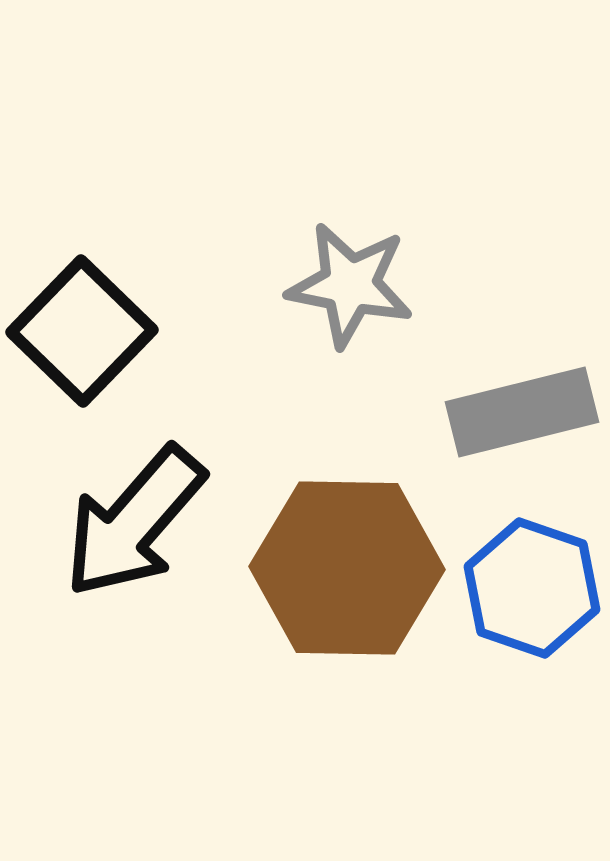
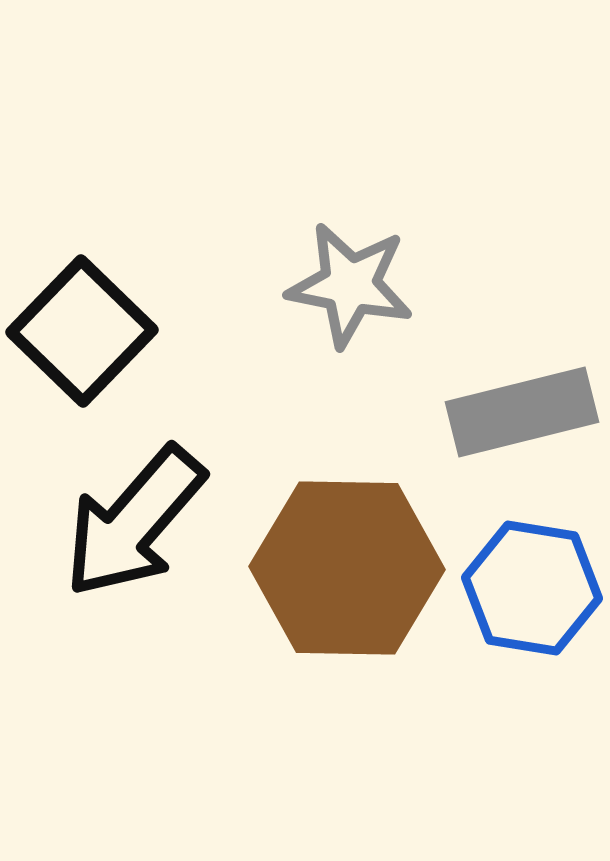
blue hexagon: rotated 10 degrees counterclockwise
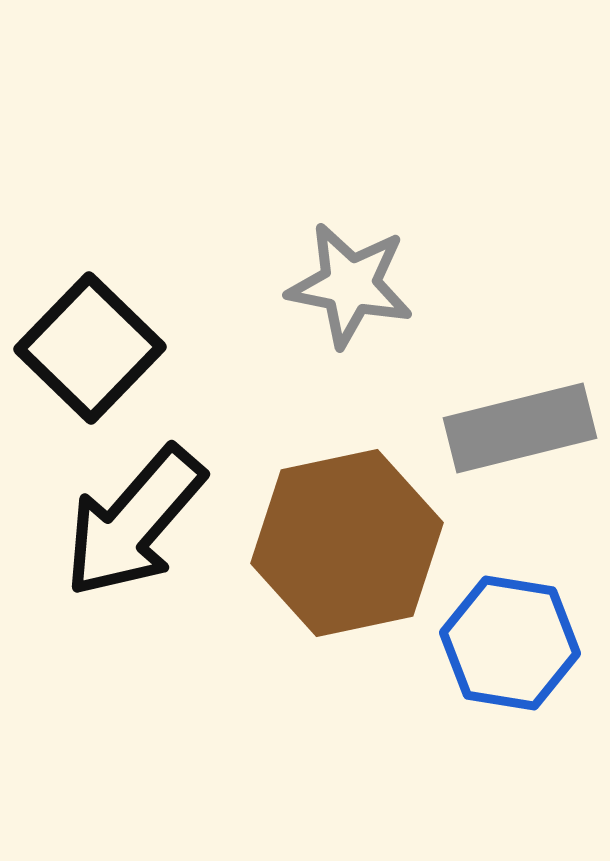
black square: moved 8 px right, 17 px down
gray rectangle: moved 2 px left, 16 px down
brown hexagon: moved 25 px up; rotated 13 degrees counterclockwise
blue hexagon: moved 22 px left, 55 px down
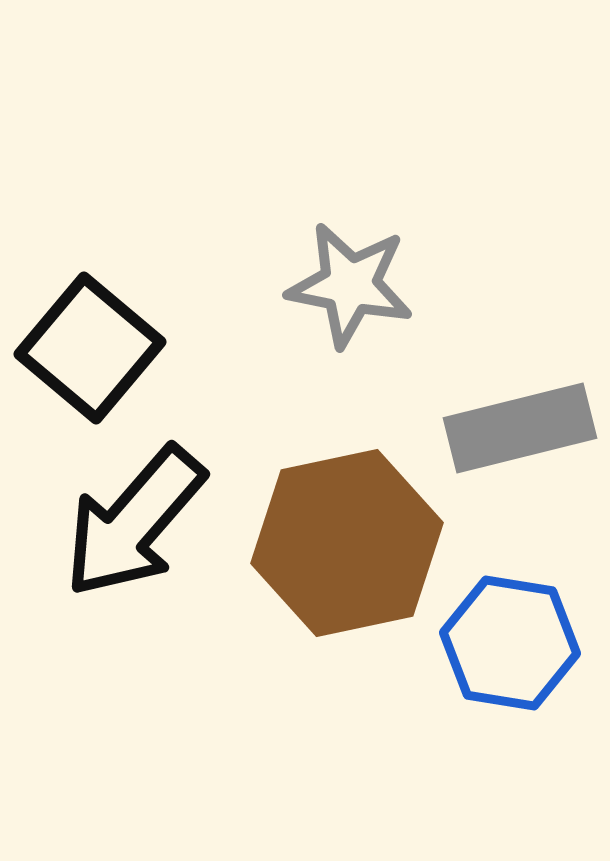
black square: rotated 4 degrees counterclockwise
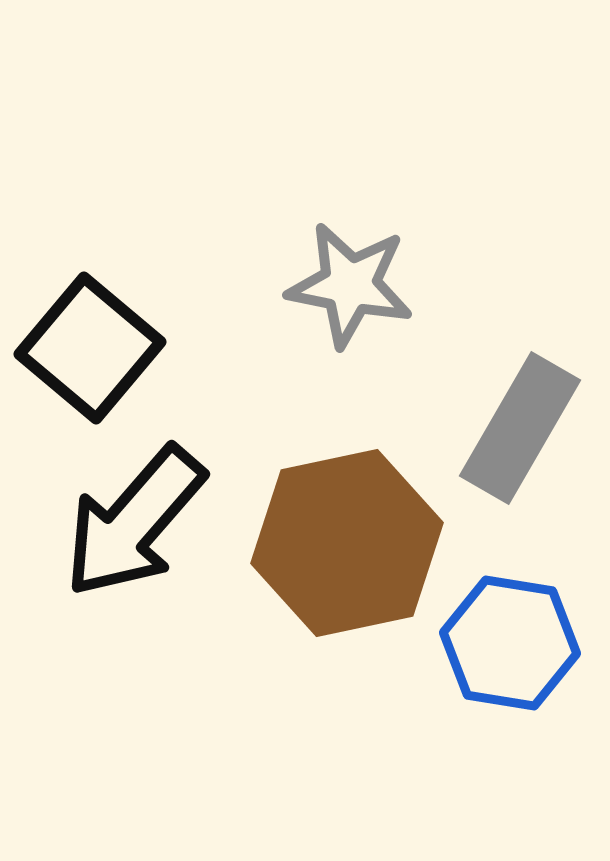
gray rectangle: rotated 46 degrees counterclockwise
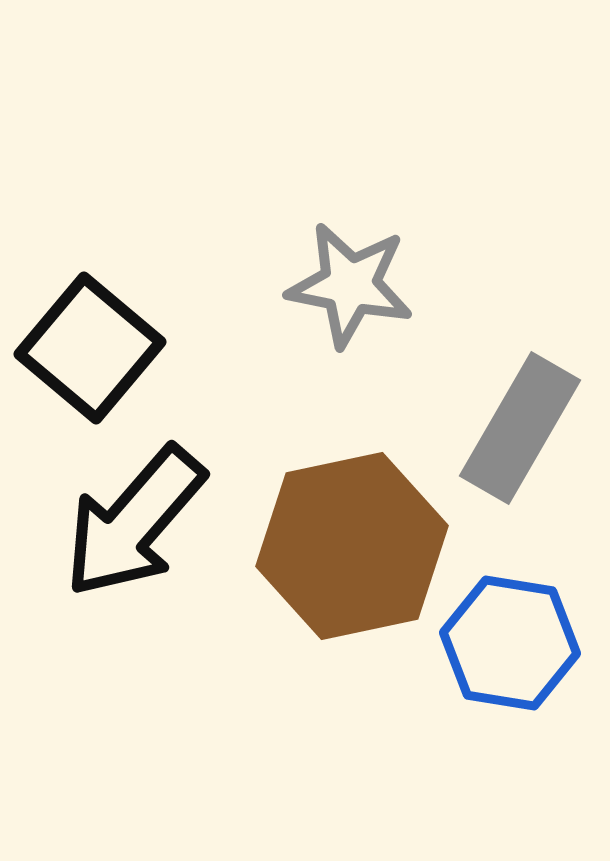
brown hexagon: moved 5 px right, 3 px down
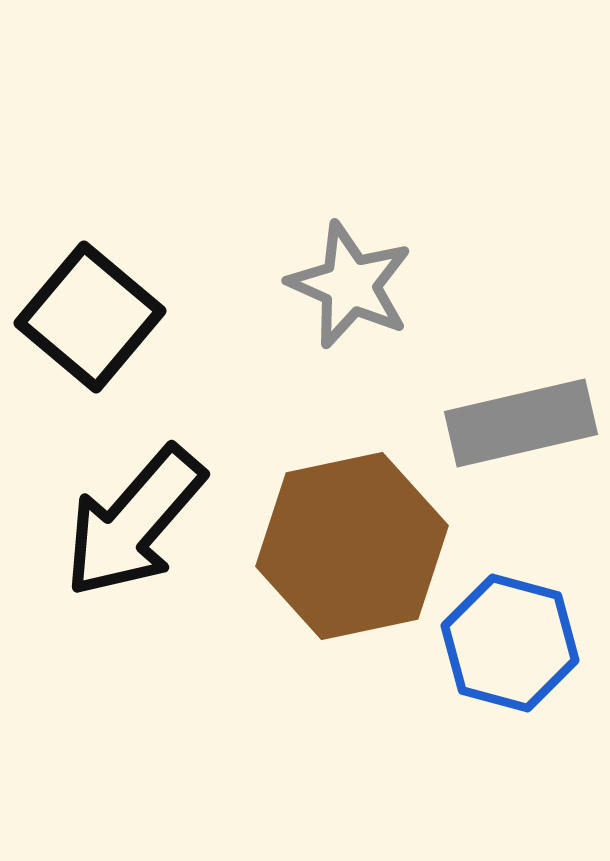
gray star: rotated 13 degrees clockwise
black square: moved 31 px up
gray rectangle: moved 1 px right, 5 px up; rotated 47 degrees clockwise
blue hexagon: rotated 6 degrees clockwise
